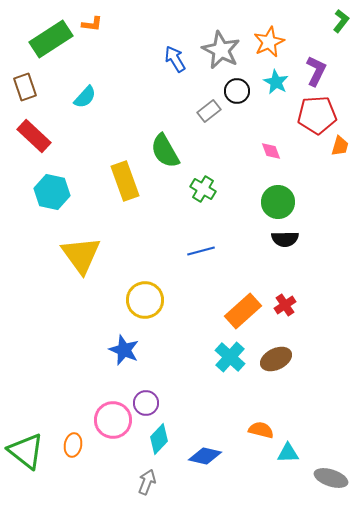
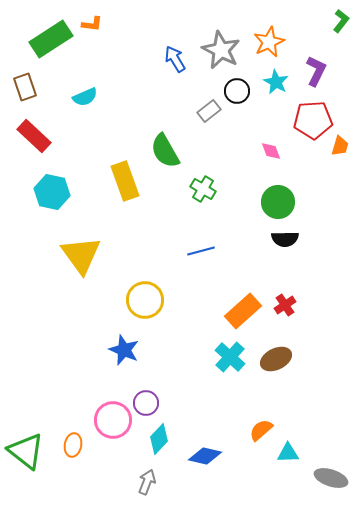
cyan semicircle: rotated 25 degrees clockwise
red pentagon: moved 4 px left, 5 px down
orange semicircle: rotated 55 degrees counterclockwise
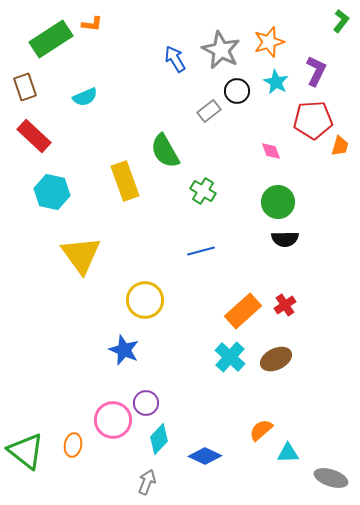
orange star: rotated 8 degrees clockwise
green cross: moved 2 px down
blue diamond: rotated 12 degrees clockwise
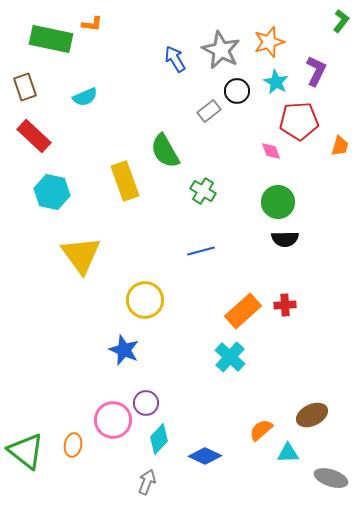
green rectangle: rotated 45 degrees clockwise
red pentagon: moved 14 px left, 1 px down
red cross: rotated 30 degrees clockwise
brown ellipse: moved 36 px right, 56 px down
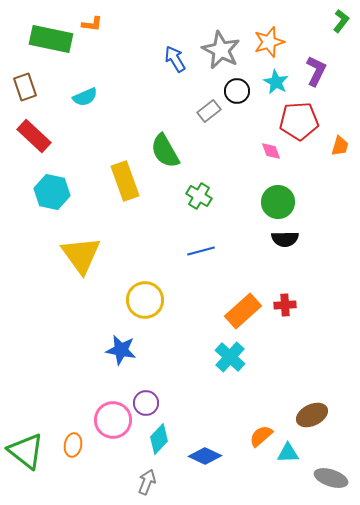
green cross: moved 4 px left, 5 px down
blue star: moved 3 px left; rotated 12 degrees counterclockwise
orange semicircle: moved 6 px down
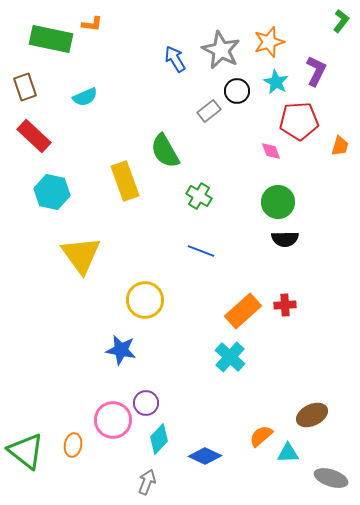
blue line: rotated 36 degrees clockwise
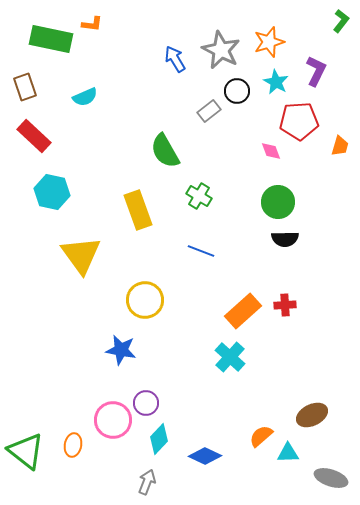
yellow rectangle: moved 13 px right, 29 px down
